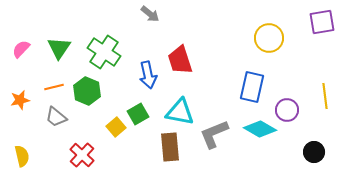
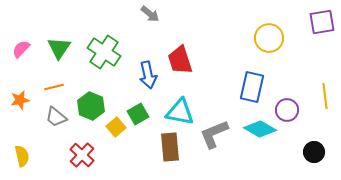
green hexagon: moved 4 px right, 15 px down
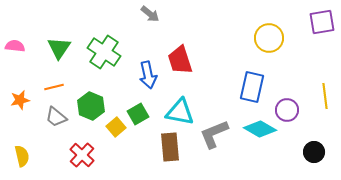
pink semicircle: moved 6 px left, 3 px up; rotated 54 degrees clockwise
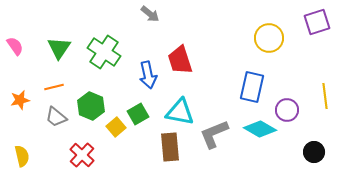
purple square: moved 5 px left; rotated 8 degrees counterclockwise
pink semicircle: rotated 48 degrees clockwise
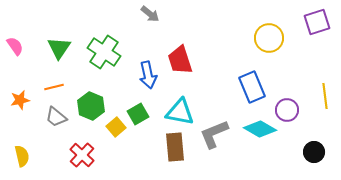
blue rectangle: rotated 36 degrees counterclockwise
brown rectangle: moved 5 px right
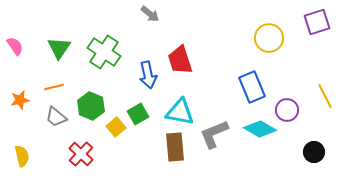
yellow line: rotated 20 degrees counterclockwise
red cross: moved 1 px left, 1 px up
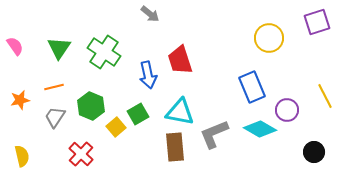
gray trapezoid: moved 1 px left; rotated 85 degrees clockwise
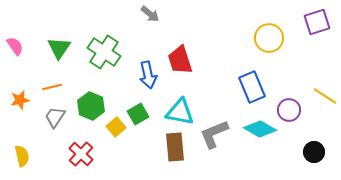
orange line: moved 2 px left
yellow line: rotated 30 degrees counterclockwise
purple circle: moved 2 px right
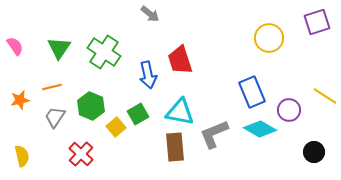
blue rectangle: moved 5 px down
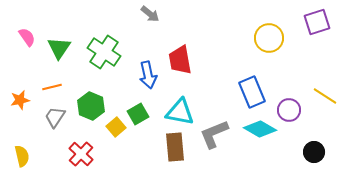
pink semicircle: moved 12 px right, 9 px up
red trapezoid: rotated 8 degrees clockwise
